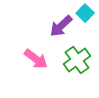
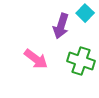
purple arrow: rotated 30 degrees counterclockwise
green cross: moved 4 px right, 1 px down; rotated 36 degrees counterclockwise
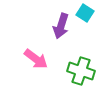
cyan square: rotated 12 degrees counterclockwise
green cross: moved 10 px down
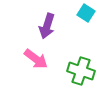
cyan square: moved 1 px right
purple arrow: moved 14 px left
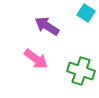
purple arrow: rotated 105 degrees clockwise
